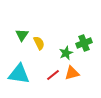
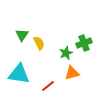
red line: moved 5 px left, 11 px down
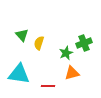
green triangle: rotated 16 degrees counterclockwise
yellow semicircle: rotated 136 degrees counterclockwise
red line: rotated 40 degrees clockwise
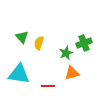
green triangle: moved 2 px down
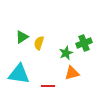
green triangle: rotated 40 degrees clockwise
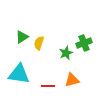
orange triangle: moved 7 px down
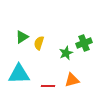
cyan triangle: rotated 10 degrees counterclockwise
